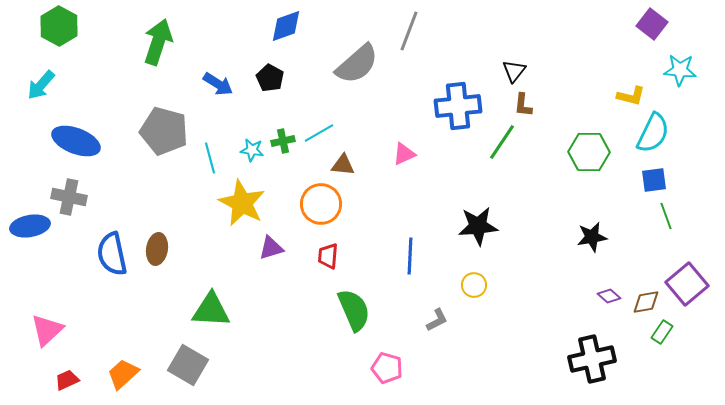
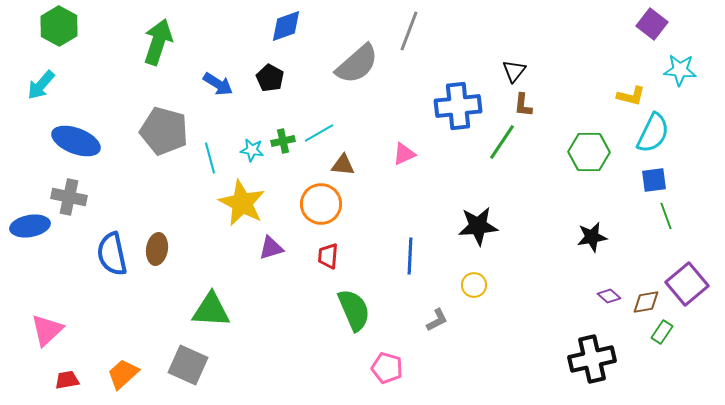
gray square at (188, 365): rotated 6 degrees counterclockwise
red trapezoid at (67, 380): rotated 15 degrees clockwise
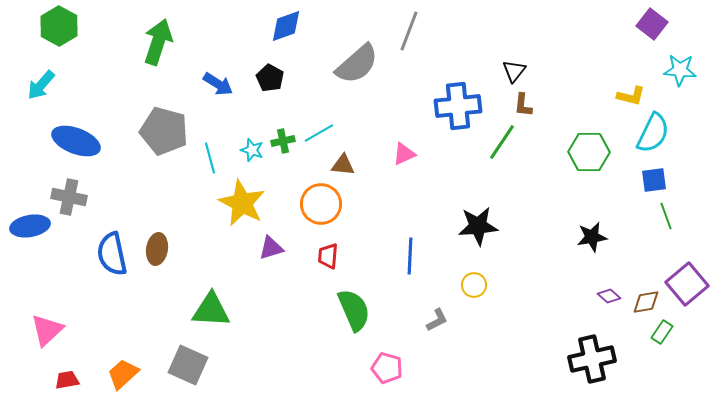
cyan star at (252, 150): rotated 10 degrees clockwise
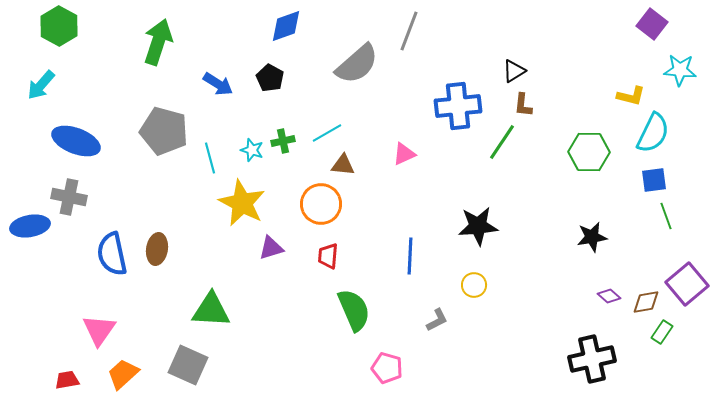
black triangle at (514, 71): rotated 20 degrees clockwise
cyan line at (319, 133): moved 8 px right
pink triangle at (47, 330): moved 52 px right; rotated 12 degrees counterclockwise
